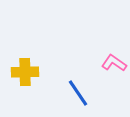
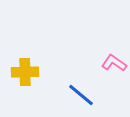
blue line: moved 3 px right, 2 px down; rotated 16 degrees counterclockwise
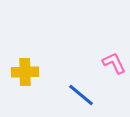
pink L-shape: rotated 30 degrees clockwise
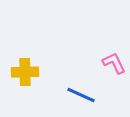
blue line: rotated 16 degrees counterclockwise
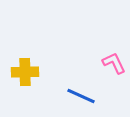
blue line: moved 1 px down
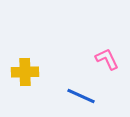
pink L-shape: moved 7 px left, 4 px up
